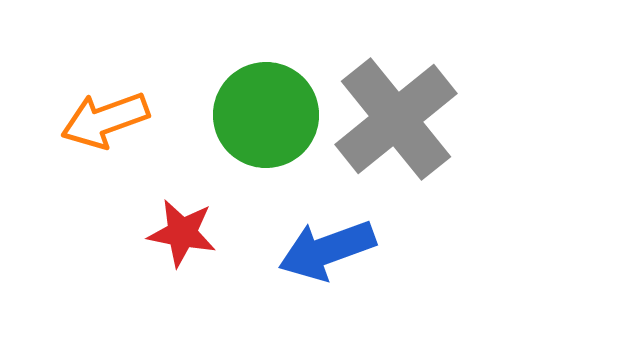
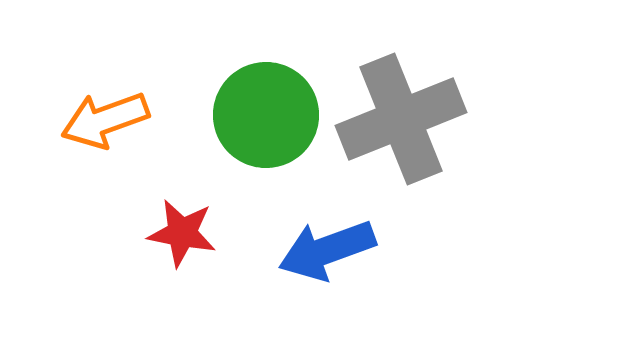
gray cross: moved 5 px right; rotated 17 degrees clockwise
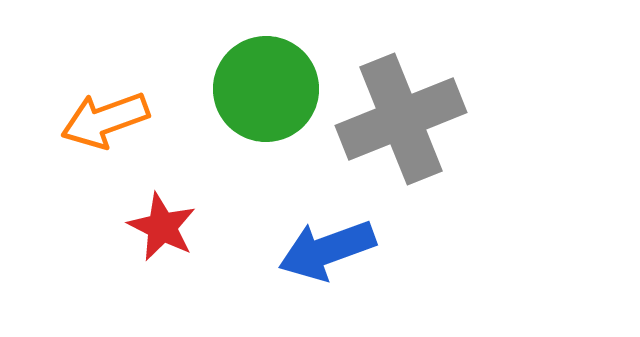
green circle: moved 26 px up
red star: moved 20 px left, 6 px up; rotated 16 degrees clockwise
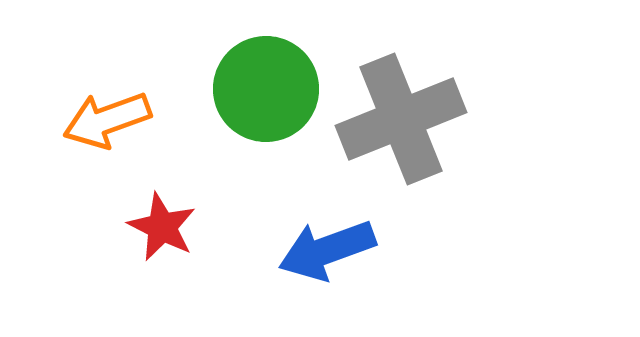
orange arrow: moved 2 px right
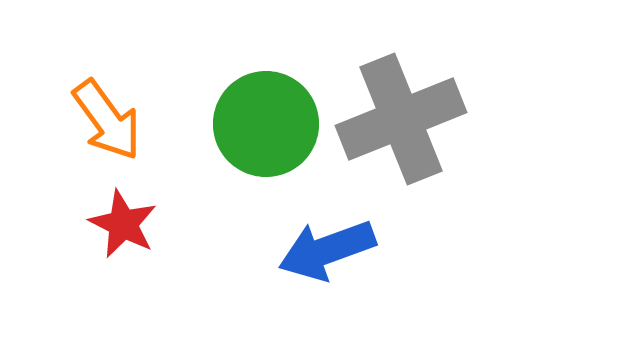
green circle: moved 35 px down
orange arrow: rotated 106 degrees counterclockwise
red star: moved 39 px left, 3 px up
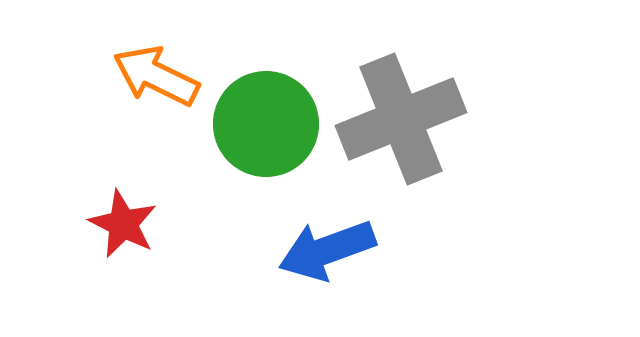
orange arrow: moved 49 px right, 44 px up; rotated 152 degrees clockwise
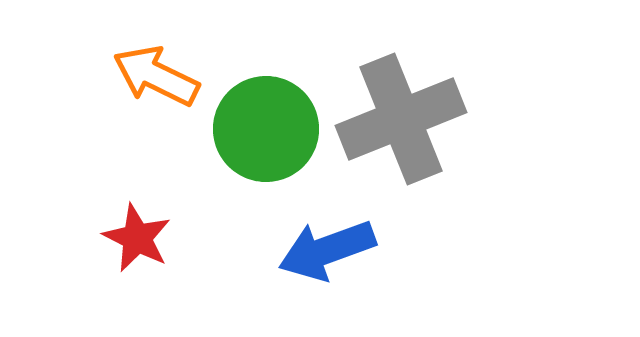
green circle: moved 5 px down
red star: moved 14 px right, 14 px down
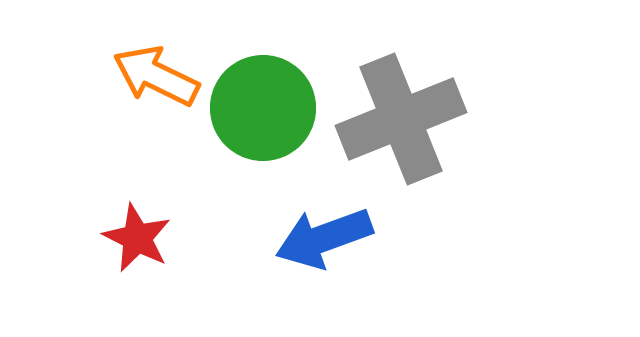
green circle: moved 3 px left, 21 px up
blue arrow: moved 3 px left, 12 px up
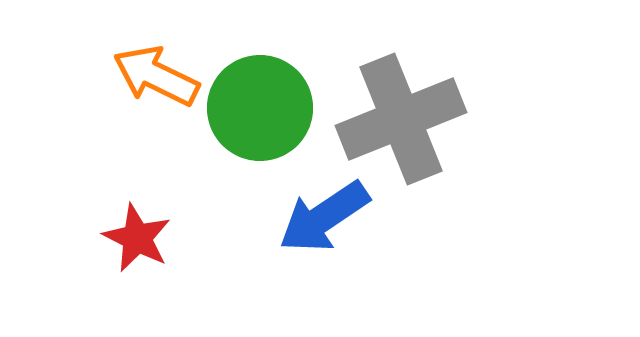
green circle: moved 3 px left
blue arrow: moved 21 px up; rotated 14 degrees counterclockwise
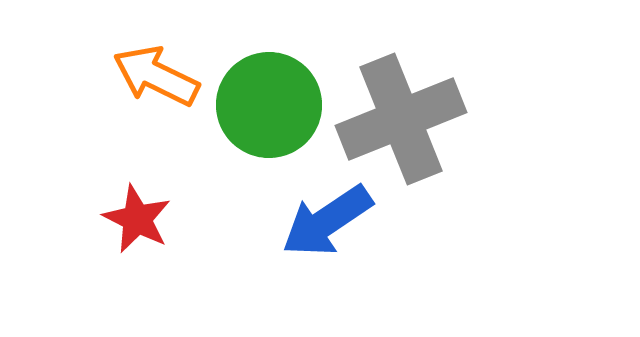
green circle: moved 9 px right, 3 px up
blue arrow: moved 3 px right, 4 px down
red star: moved 19 px up
